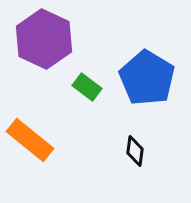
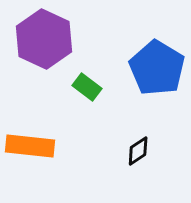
blue pentagon: moved 10 px right, 10 px up
orange rectangle: moved 6 px down; rotated 33 degrees counterclockwise
black diamond: moved 3 px right; rotated 48 degrees clockwise
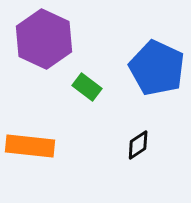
blue pentagon: rotated 6 degrees counterclockwise
black diamond: moved 6 px up
